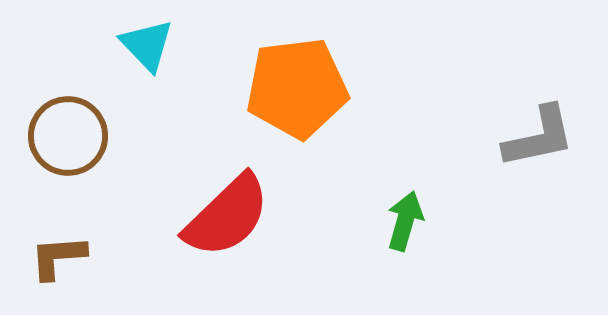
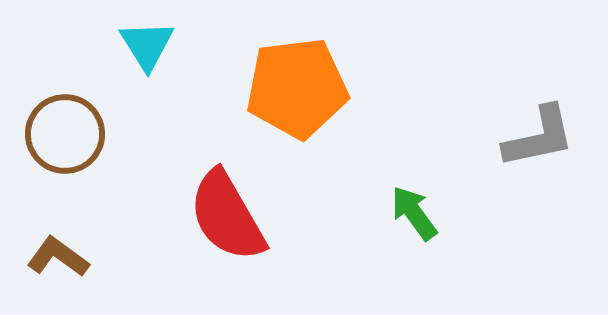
cyan triangle: rotated 12 degrees clockwise
brown circle: moved 3 px left, 2 px up
red semicircle: rotated 104 degrees clockwise
green arrow: moved 9 px right, 8 px up; rotated 52 degrees counterclockwise
brown L-shape: rotated 40 degrees clockwise
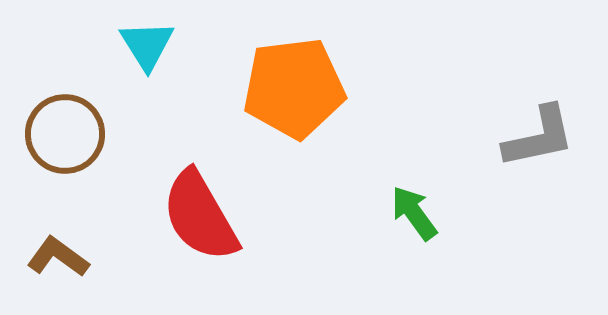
orange pentagon: moved 3 px left
red semicircle: moved 27 px left
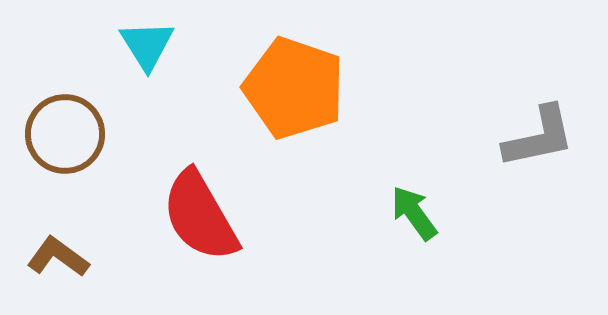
orange pentagon: rotated 26 degrees clockwise
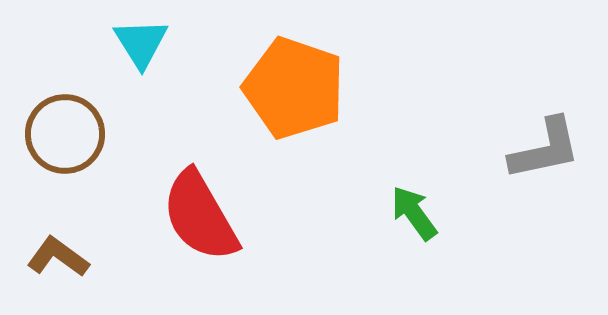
cyan triangle: moved 6 px left, 2 px up
gray L-shape: moved 6 px right, 12 px down
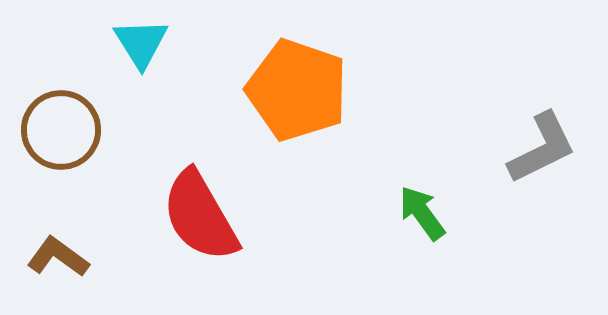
orange pentagon: moved 3 px right, 2 px down
brown circle: moved 4 px left, 4 px up
gray L-shape: moved 3 px left, 1 px up; rotated 14 degrees counterclockwise
green arrow: moved 8 px right
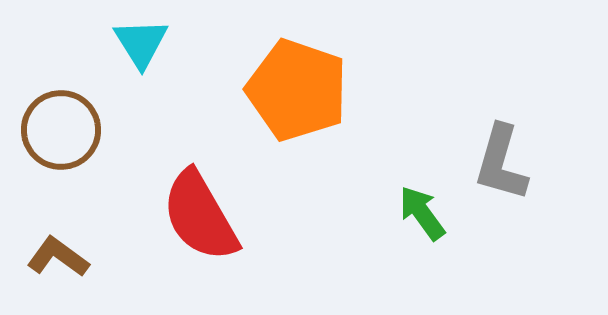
gray L-shape: moved 41 px left, 15 px down; rotated 132 degrees clockwise
